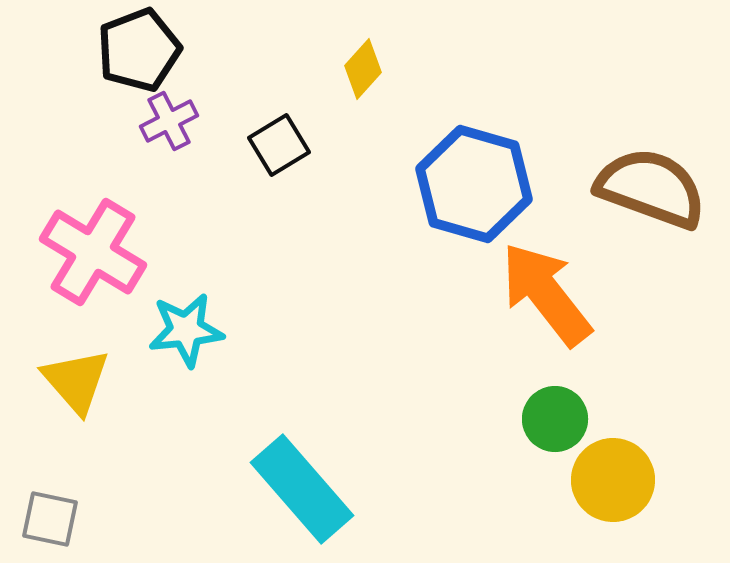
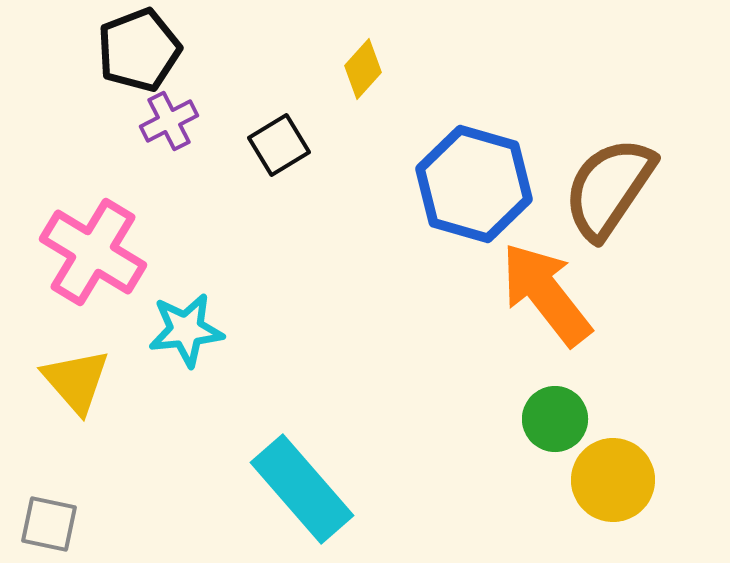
brown semicircle: moved 42 px left; rotated 76 degrees counterclockwise
gray square: moved 1 px left, 5 px down
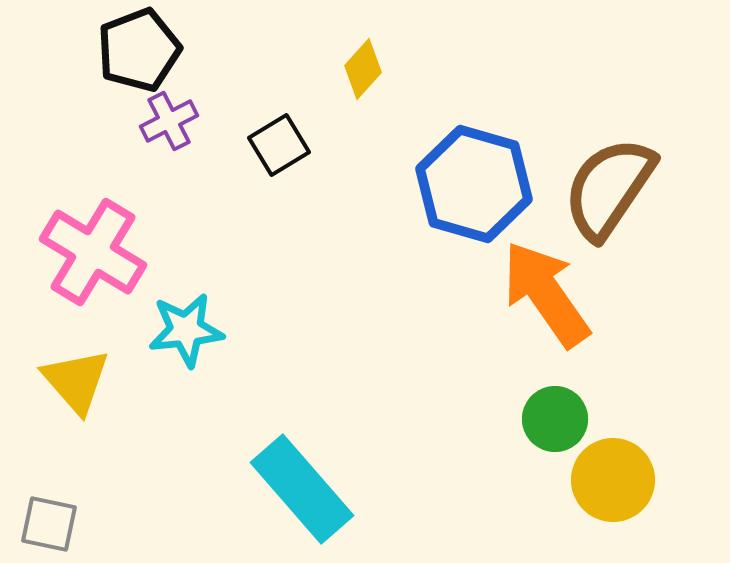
orange arrow: rotated 3 degrees clockwise
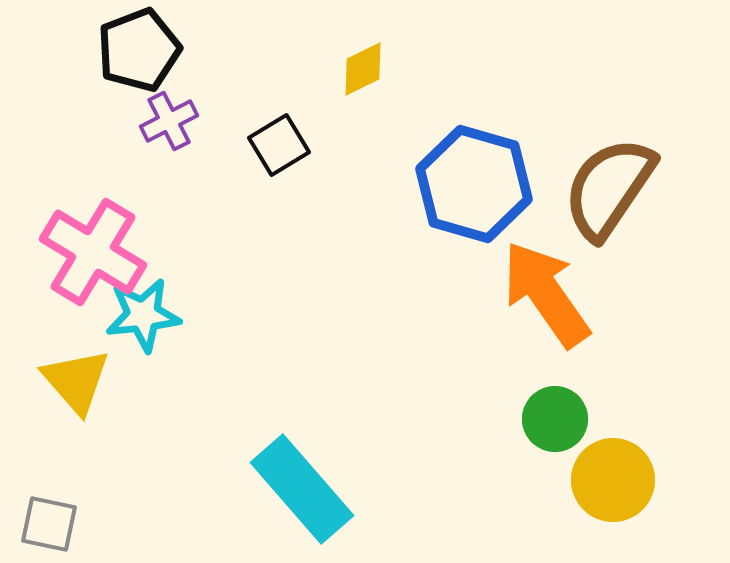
yellow diamond: rotated 22 degrees clockwise
cyan star: moved 43 px left, 15 px up
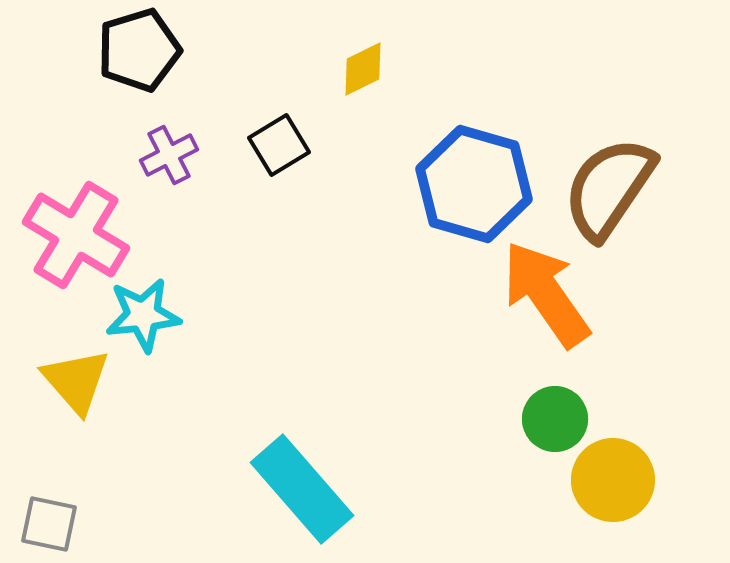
black pentagon: rotated 4 degrees clockwise
purple cross: moved 34 px down
pink cross: moved 17 px left, 17 px up
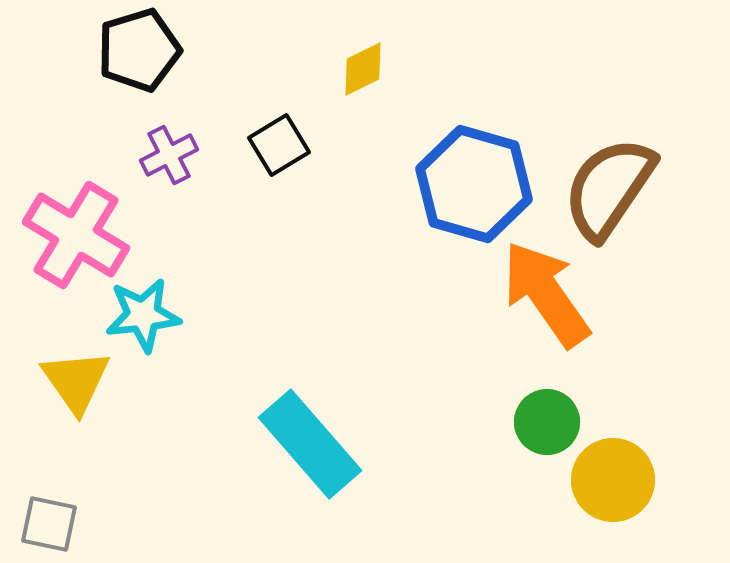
yellow triangle: rotated 6 degrees clockwise
green circle: moved 8 px left, 3 px down
cyan rectangle: moved 8 px right, 45 px up
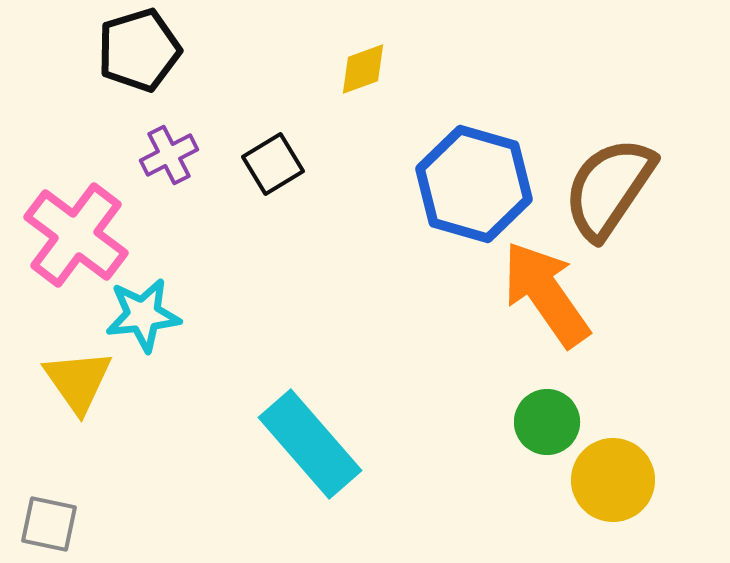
yellow diamond: rotated 6 degrees clockwise
black square: moved 6 px left, 19 px down
pink cross: rotated 6 degrees clockwise
yellow triangle: moved 2 px right
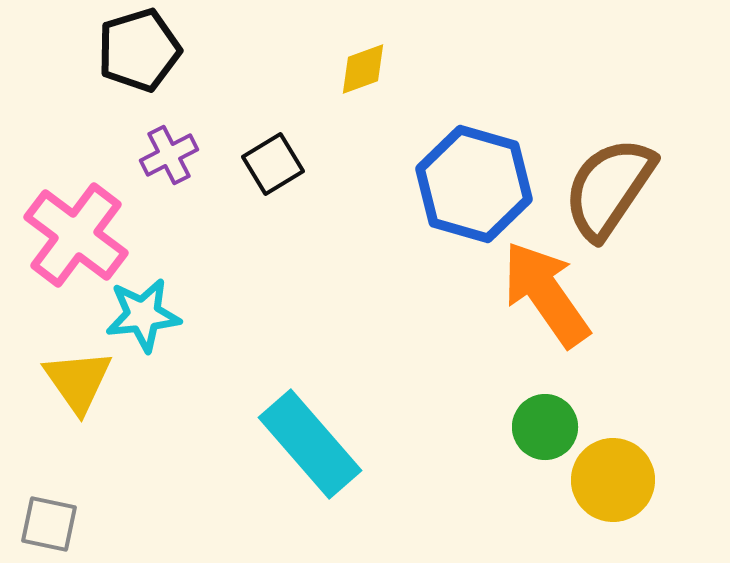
green circle: moved 2 px left, 5 px down
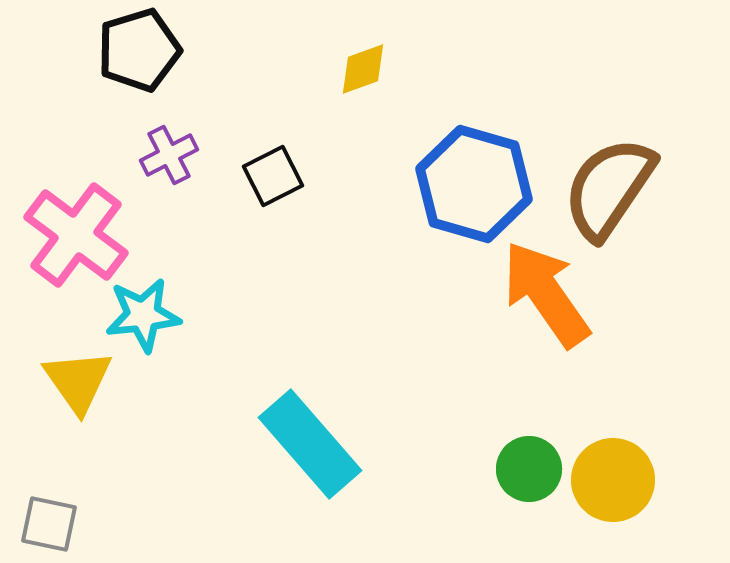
black square: moved 12 px down; rotated 4 degrees clockwise
green circle: moved 16 px left, 42 px down
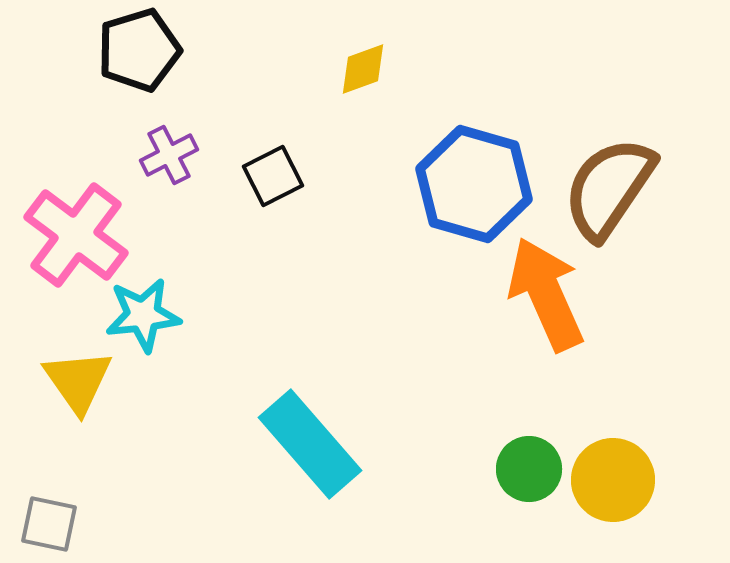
orange arrow: rotated 11 degrees clockwise
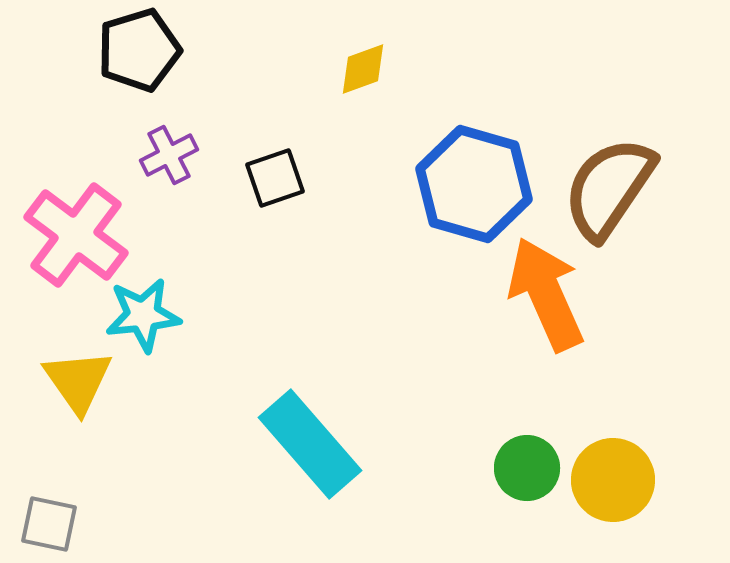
black square: moved 2 px right, 2 px down; rotated 8 degrees clockwise
green circle: moved 2 px left, 1 px up
